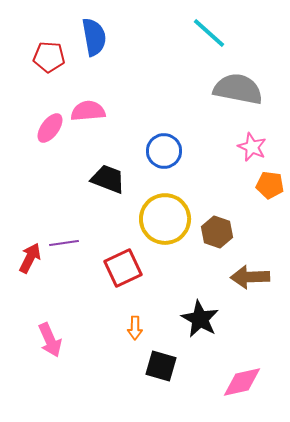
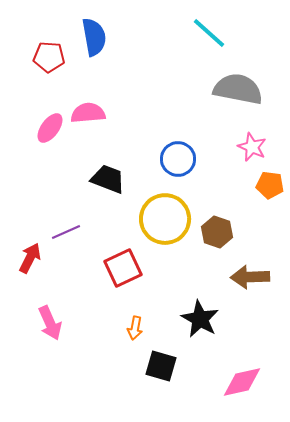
pink semicircle: moved 2 px down
blue circle: moved 14 px right, 8 px down
purple line: moved 2 px right, 11 px up; rotated 16 degrees counterclockwise
orange arrow: rotated 10 degrees clockwise
pink arrow: moved 17 px up
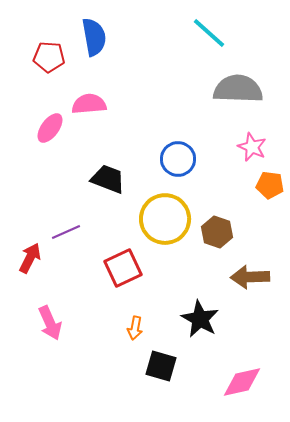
gray semicircle: rotated 9 degrees counterclockwise
pink semicircle: moved 1 px right, 9 px up
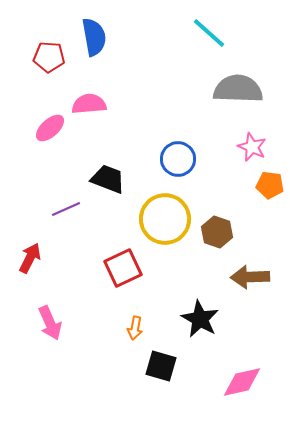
pink ellipse: rotated 12 degrees clockwise
purple line: moved 23 px up
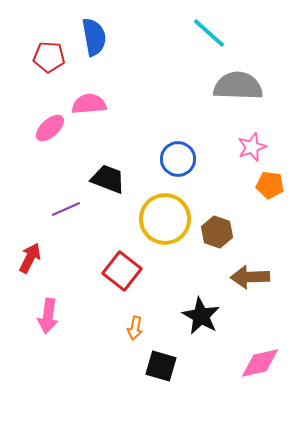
gray semicircle: moved 3 px up
pink star: rotated 28 degrees clockwise
red square: moved 1 px left, 3 px down; rotated 27 degrees counterclockwise
black star: moved 1 px right, 3 px up
pink arrow: moved 2 px left, 7 px up; rotated 32 degrees clockwise
pink diamond: moved 18 px right, 19 px up
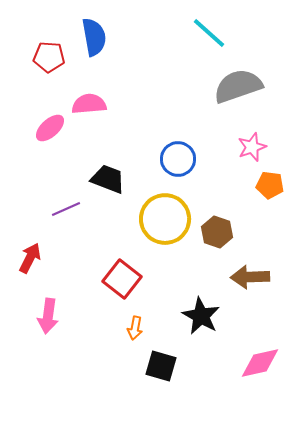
gray semicircle: rotated 21 degrees counterclockwise
red square: moved 8 px down
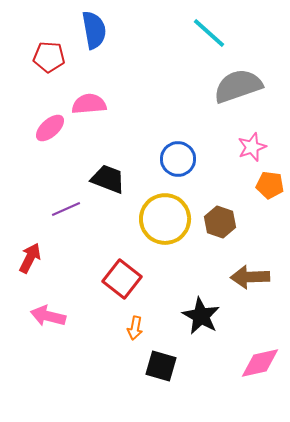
blue semicircle: moved 7 px up
brown hexagon: moved 3 px right, 10 px up
pink arrow: rotated 96 degrees clockwise
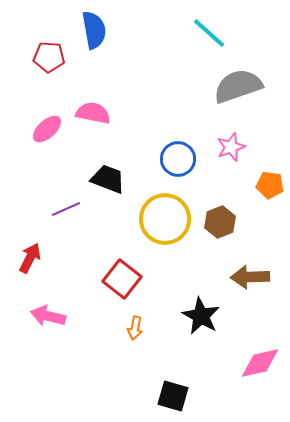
pink semicircle: moved 4 px right, 9 px down; rotated 16 degrees clockwise
pink ellipse: moved 3 px left, 1 px down
pink star: moved 21 px left
brown hexagon: rotated 20 degrees clockwise
black square: moved 12 px right, 30 px down
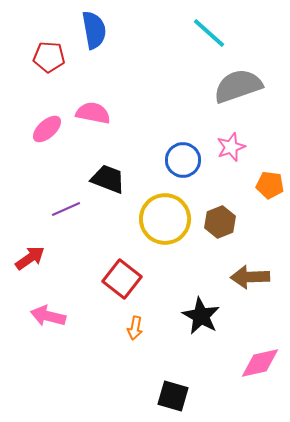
blue circle: moved 5 px right, 1 px down
red arrow: rotated 28 degrees clockwise
